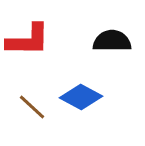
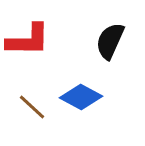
black semicircle: moved 2 px left; rotated 66 degrees counterclockwise
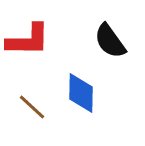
black semicircle: rotated 60 degrees counterclockwise
blue diamond: moved 4 px up; rotated 63 degrees clockwise
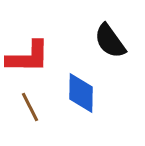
red L-shape: moved 17 px down
brown line: moved 2 px left; rotated 20 degrees clockwise
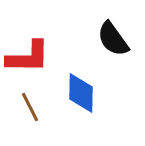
black semicircle: moved 3 px right, 2 px up
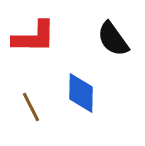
red L-shape: moved 6 px right, 20 px up
brown line: moved 1 px right
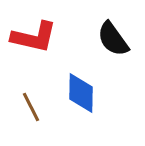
red L-shape: rotated 12 degrees clockwise
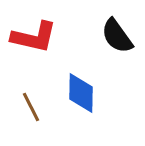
black semicircle: moved 4 px right, 3 px up
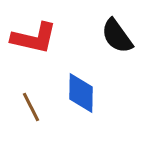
red L-shape: moved 1 px down
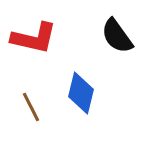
blue diamond: rotated 12 degrees clockwise
